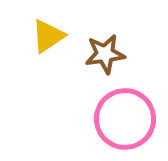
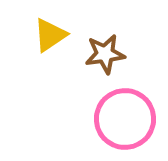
yellow triangle: moved 2 px right, 1 px up
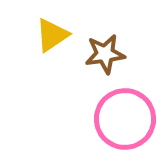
yellow triangle: moved 2 px right
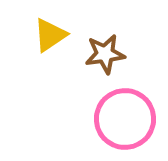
yellow triangle: moved 2 px left
